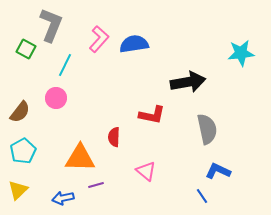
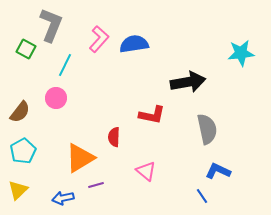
orange triangle: rotated 32 degrees counterclockwise
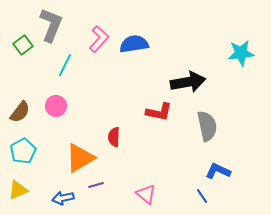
green square: moved 3 px left, 4 px up; rotated 24 degrees clockwise
pink circle: moved 8 px down
red L-shape: moved 7 px right, 3 px up
gray semicircle: moved 3 px up
pink triangle: moved 23 px down
yellow triangle: rotated 20 degrees clockwise
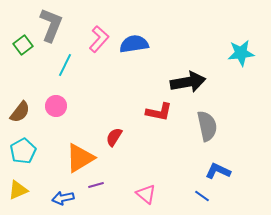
red semicircle: rotated 30 degrees clockwise
blue line: rotated 21 degrees counterclockwise
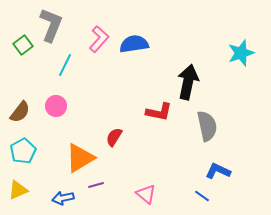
cyan star: rotated 12 degrees counterclockwise
black arrow: rotated 68 degrees counterclockwise
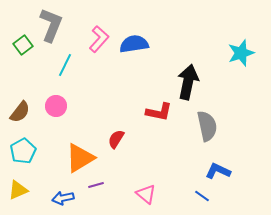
red semicircle: moved 2 px right, 2 px down
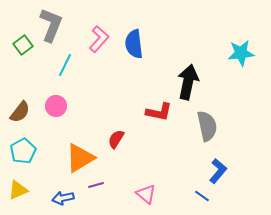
blue semicircle: rotated 88 degrees counterclockwise
cyan star: rotated 12 degrees clockwise
blue L-shape: rotated 105 degrees clockwise
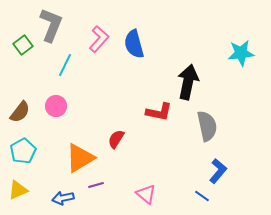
blue semicircle: rotated 8 degrees counterclockwise
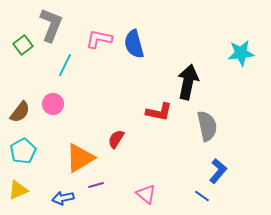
pink L-shape: rotated 120 degrees counterclockwise
pink circle: moved 3 px left, 2 px up
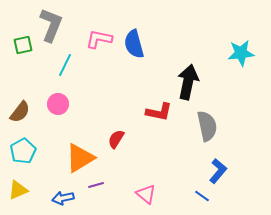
green square: rotated 24 degrees clockwise
pink circle: moved 5 px right
